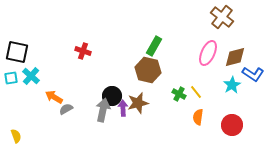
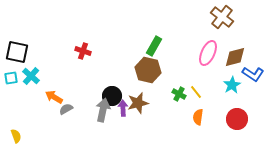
red circle: moved 5 px right, 6 px up
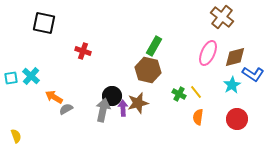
black square: moved 27 px right, 29 px up
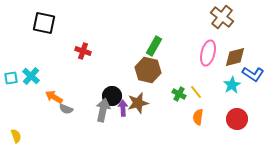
pink ellipse: rotated 10 degrees counterclockwise
gray semicircle: rotated 128 degrees counterclockwise
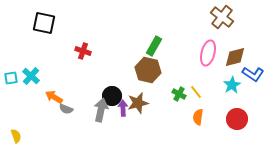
gray arrow: moved 2 px left
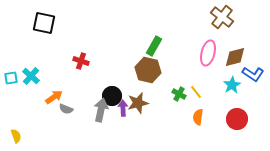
red cross: moved 2 px left, 10 px down
orange arrow: rotated 114 degrees clockwise
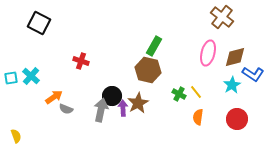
black square: moved 5 px left; rotated 15 degrees clockwise
brown star: rotated 15 degrees counterclockwise
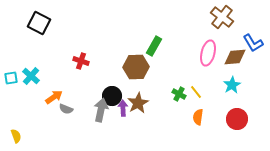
brown diamond: rotated 10 degrees clockwise
brown hexagon: moved 12 px left, 3 px up; rotated 15 degrees counterclockwise
blue L-shape: moved 31 px up; rotated 25 degrees clockwise
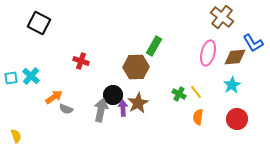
black circle: moved 1 px right, 1 px up
